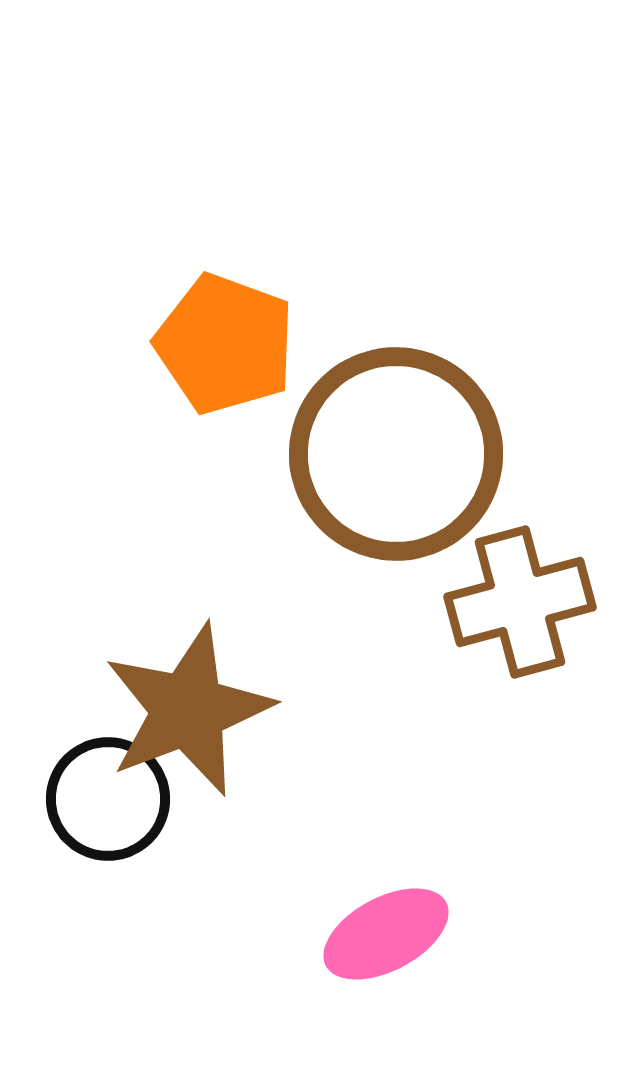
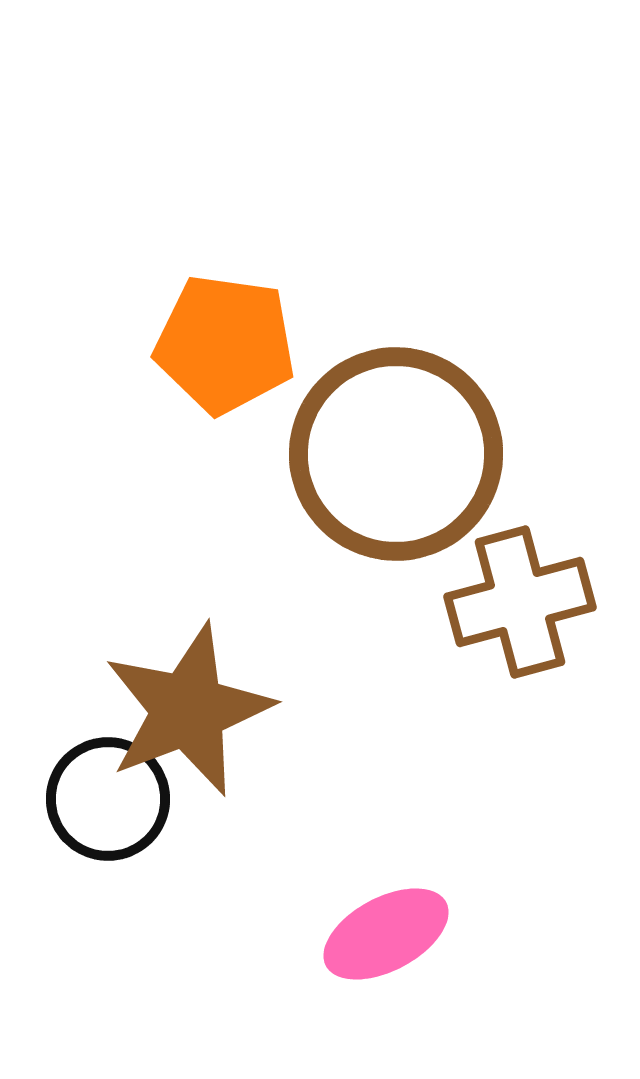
orange pentagon: rotated 12 degrees counterclockwise
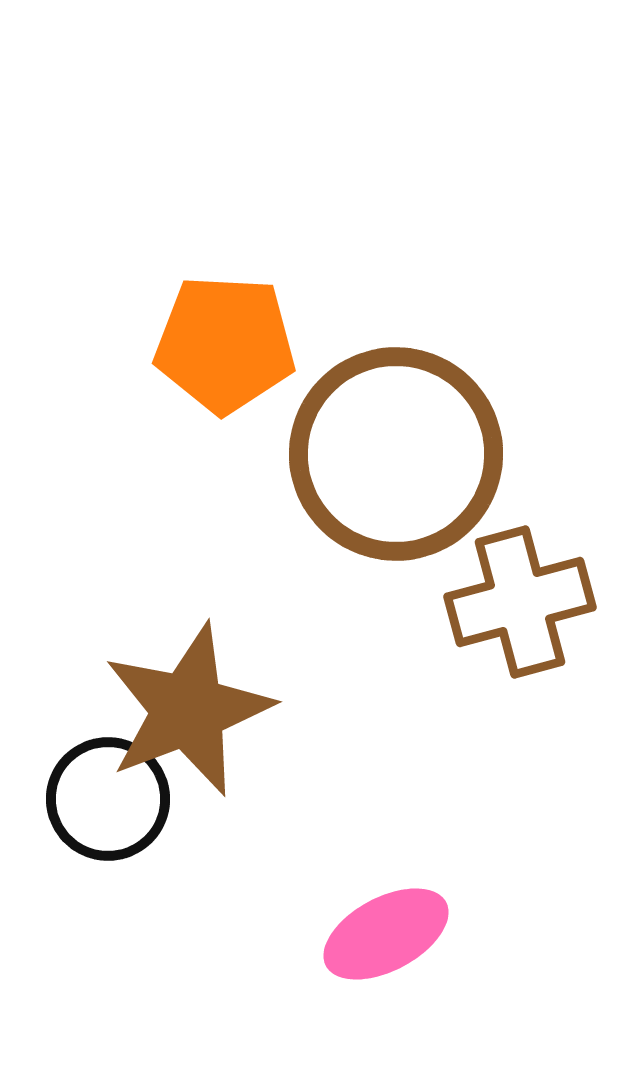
orange pentagon: rotated 5 degrees counterclockwise
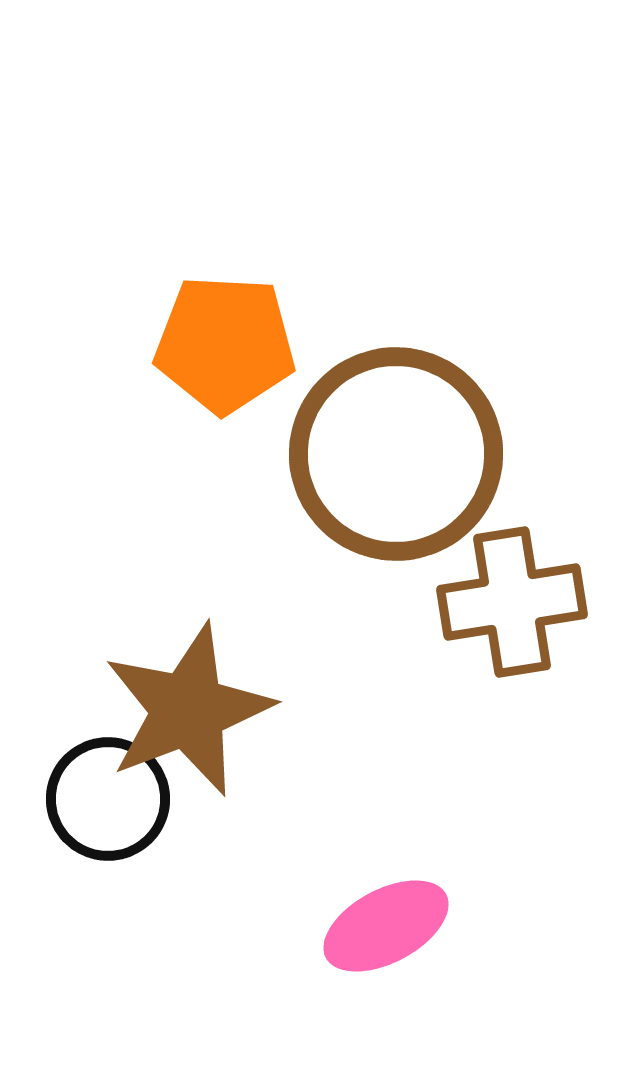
brown cross: moved 8 px left; rotated 6 degrees clockwise
pink ellipse: moved 8 px up
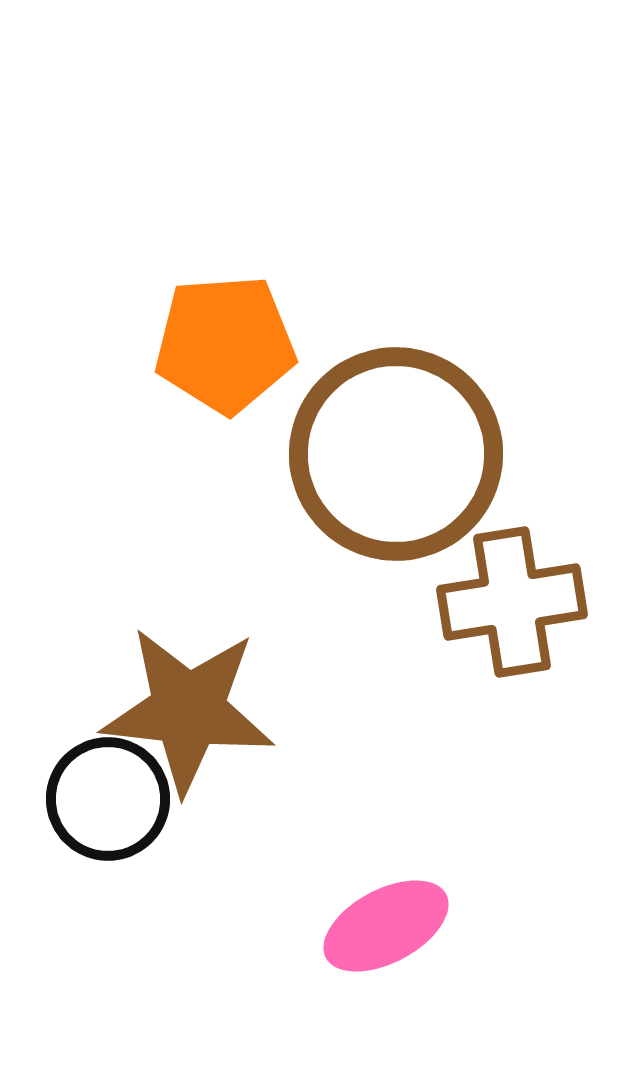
orange pentagon: rotated 7 degrees counterclockwise
brown star: rotated 27 degrees clockwise
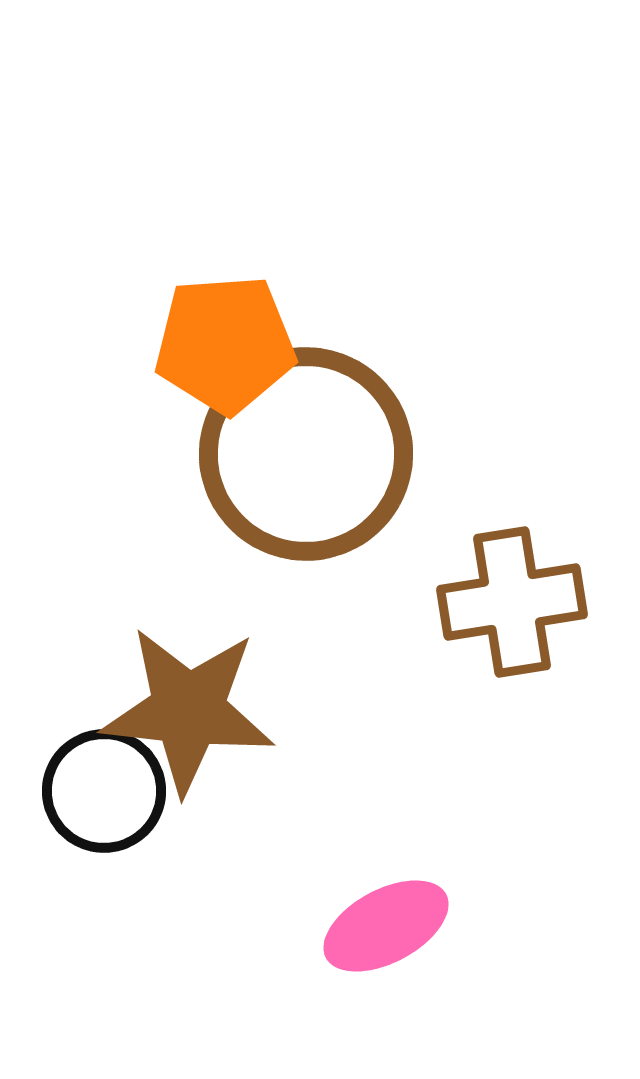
brown circle: moved 90 px left
black circle: moved 4 px left, 8 px up
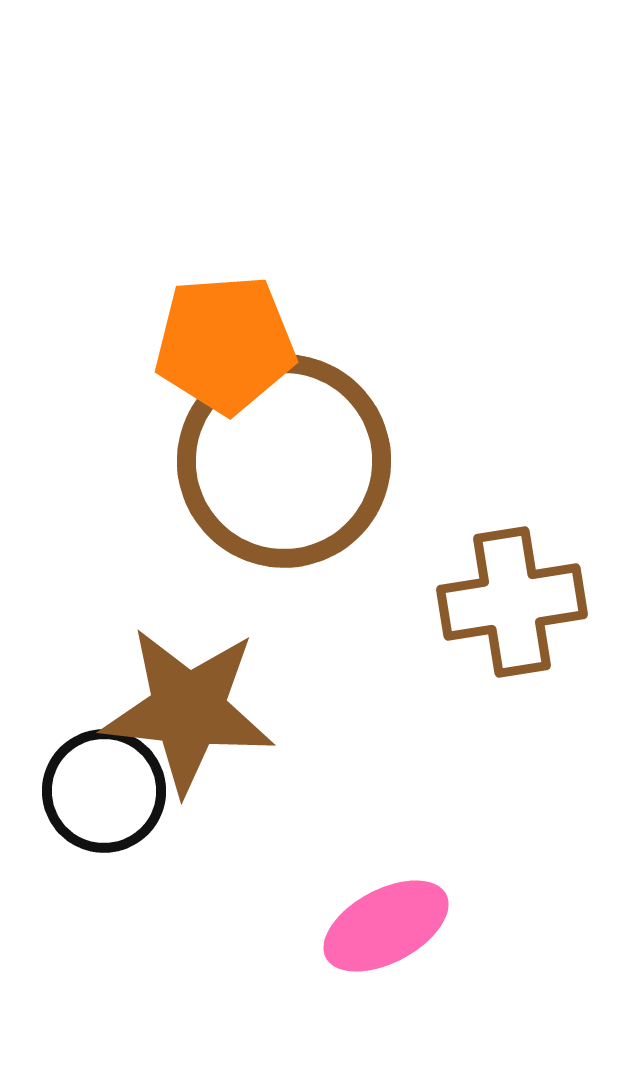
brown circle: moved 22 px left, 7 px down
